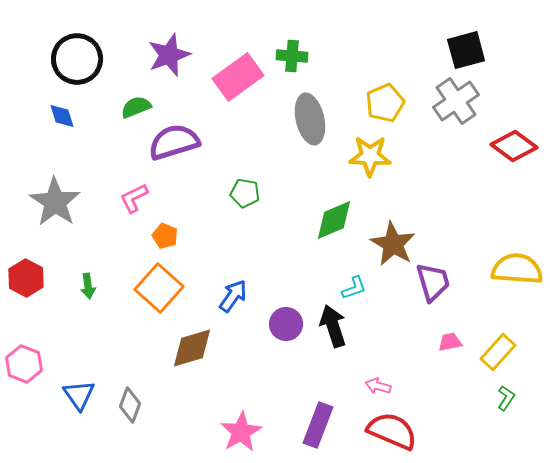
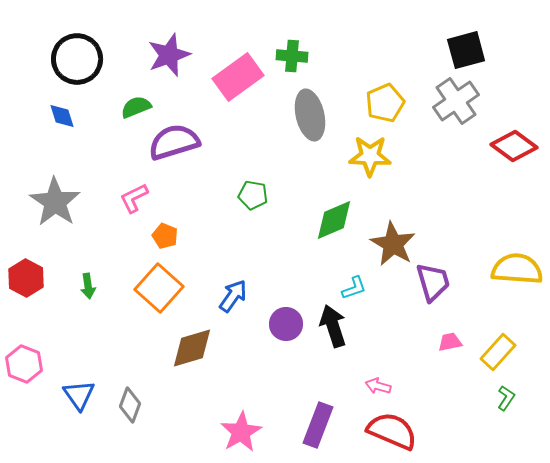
gray ellipse: moved 4 px up
green pentagon: moved 8 px right, 2 px down
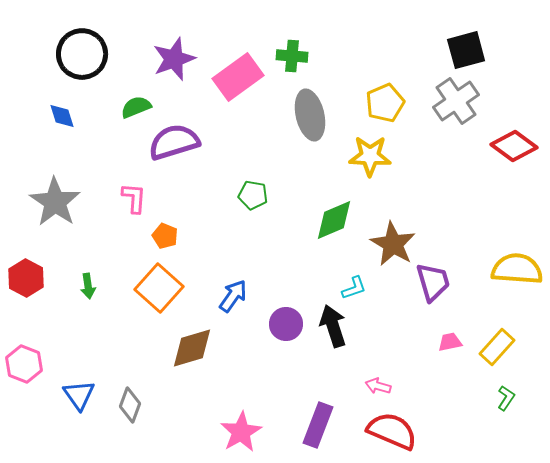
purple star: moved 5 px right, 4 px down
black circle: moved 5 px right, 5 px up
pink L-shape: rotated 120 degrees clockwise
yellow rectangle: moved 1 px left, 5 px up
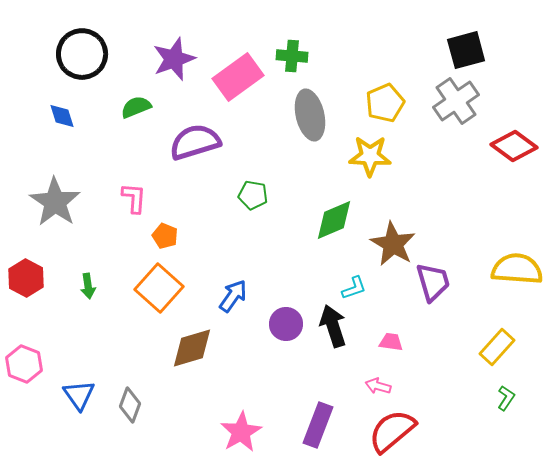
purple semicircle: moved 21 px right
pink trapezoid: moved 59 px left; rotated 20 degrees clockwise
red semicircle: rotated 63 degrees counterclockwise
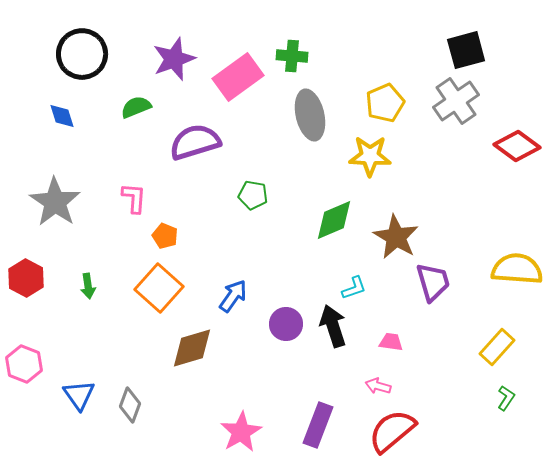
red diamond: moved 3 px right
brown star: moved 3 px right, 7 px up
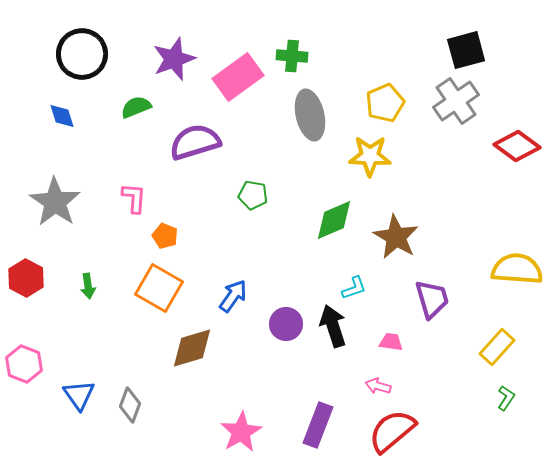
purple trapezoid: moved 1 px left, 17 px down
orange square: rotated 12 degrees counterclockwise
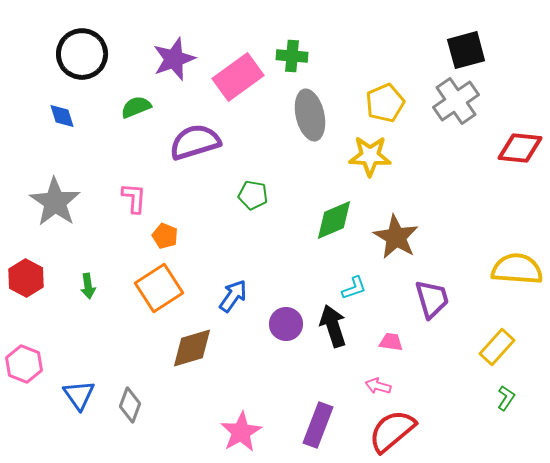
red diamond: moved 3 px right, 2 px down; rotated 30 degrees counterclockwise
orange square: rotated 27 degrees clockwise
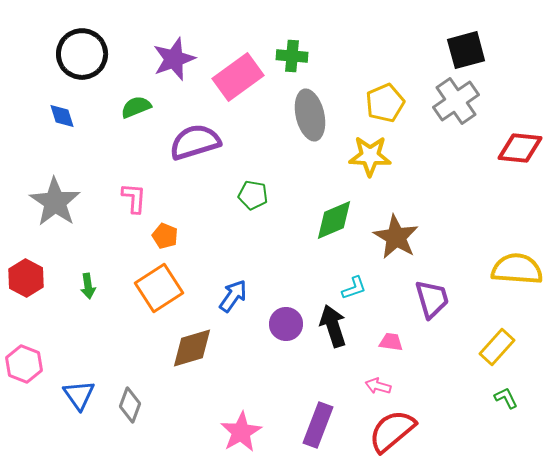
green L-shape: rotated 60 degrees counterclockwise
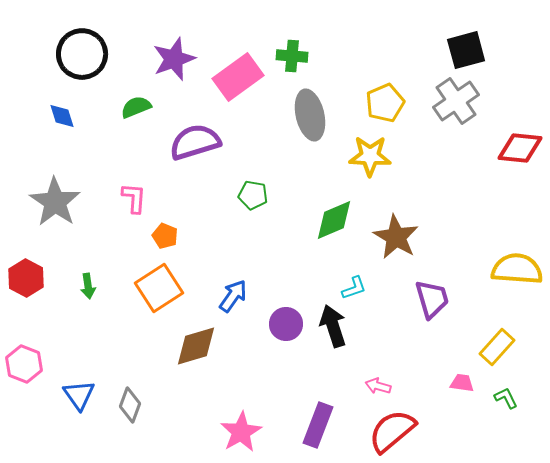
pink trapezoid: moved 71 px right, 41 px down
brown diamond: moved 4 px right, 2 px up
